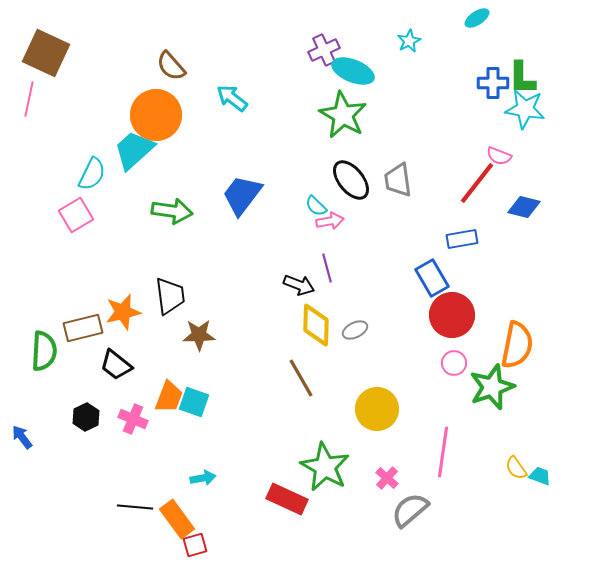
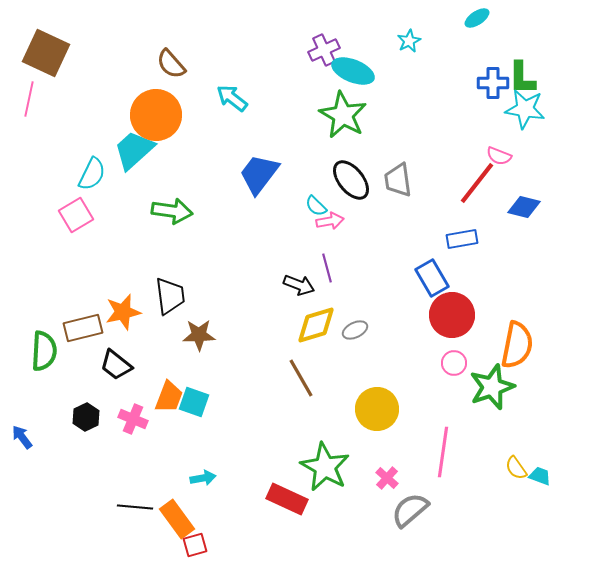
brown semicircle at (171, 66): moved 2 px up
blue trapezoid at (242, 195): moved 17 px right, 21 px up
yellow diamond at (316, 325): rotated 72 degrees clockwise
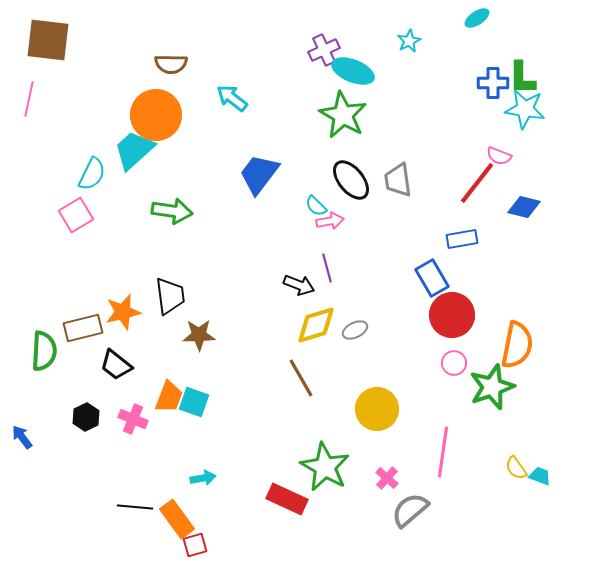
brown square at (46, 53): moved 2 px right, 13 px up; rotated 18 degrees counterclockwise
brown semicircle at (171, 64): rotated 48 degrees counterclockwise
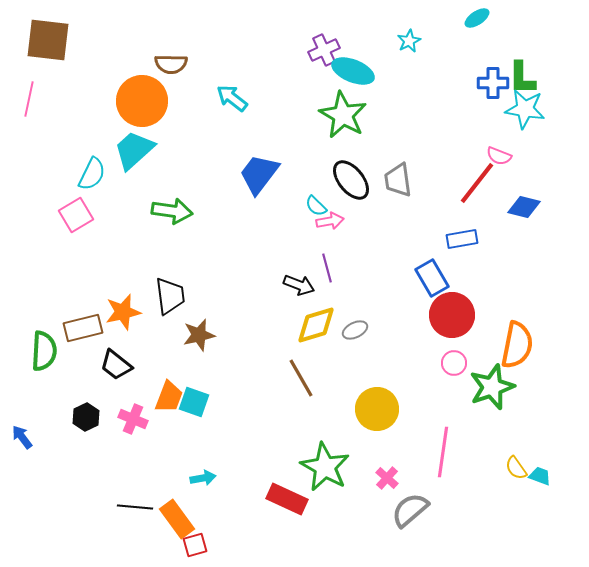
orange circle at (156, 115): moved 14 px left, 14 px up
brown star at (199, 335): rotated 12 degrees counterclockwise
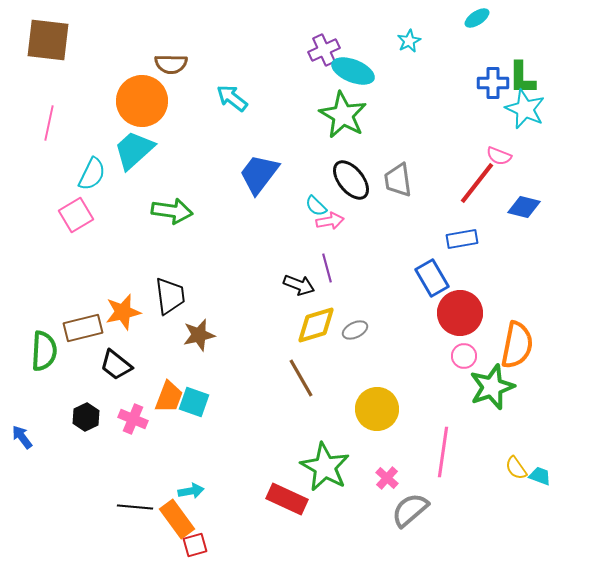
pink line at (29, 99): moved 20 px right, 24 px down
cyan star at (525, 109): rotated 15 degrees clockwise
red circle at (452, 315): moved 8 px right, 2 px up
pink circle at (454, 363): moved 10 px right, 7 px up
cyan arrow at (203, 478): moved 12 px left, 13 px down
